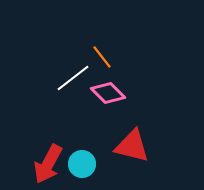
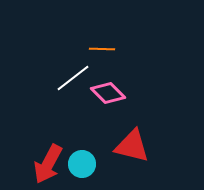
orange line: moved 8 px up; rotated 50 degrees counterclockwise
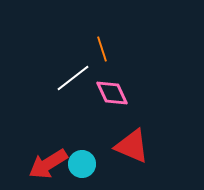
orange line: rotated 70 degrees clockwise
pink diamond: moved 4 px right; rotated 20 degrees clockwise
red triangle: rotated 9 degrees clockwise
red arrow: rotated 30 degrees clockwise
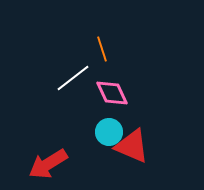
cyan circle: moved 27 px right, 32 px up
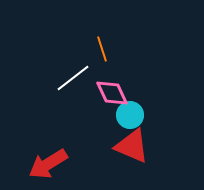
cyan circle: moved 21 px right, 17 px up
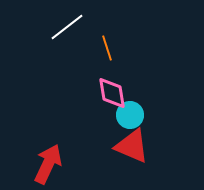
orange line: moved 5 px right, 1 px up
white line: moved 6 px left, 51 px up
pink diamond: rotated 16 degrees clockwise
red arrow: rotated 147 degrees clockwise
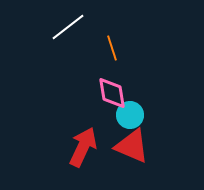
white line: moved 1 px right
orange line: moved 5 px right
red arrow: moved 35 px right, 17 px up
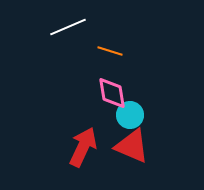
white line: rotated 15 degrees clockwise
orange line: moved 2 px left, 3 px down; rotated 55 degrees counterclockwise
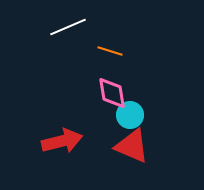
red arrow: moved 21 px left, 6 px up; rotated 51 degrees clockwise
